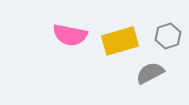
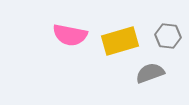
gray hexagon: rotated 25 degrees clockwise
gray semicircle: rotated 8 degrees clockwise
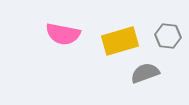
pink semicircle: moved 7 px left, 1 px up
gray semicircle: moved 5 px left
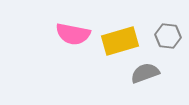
pink semicircle: moved 10 px right
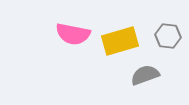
gray semicircle: moved 2 px down
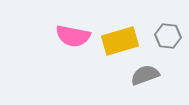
pink semicircle: moved 2 px down
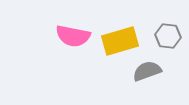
gray semicircle: moved 2 px right, 4 px up
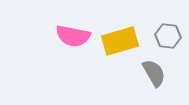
gray semicircle: moved 7 px right, 2 px down; rotated 80 degrees clockwise
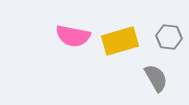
gray hexagon: moved 1 px right, 1 px down
gray semicircle: moved 2 px right, 5 px down
